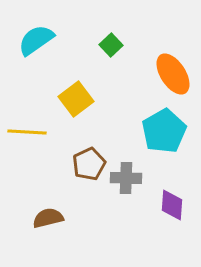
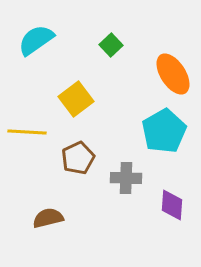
brown pentagon: moved 11 px left, 6 px up
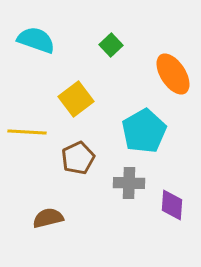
cyan semicircle: rotated 54 degrees clockwise
cyan pentagon: moved 20 px left
gray cross: moved 3 px right, 5 px down
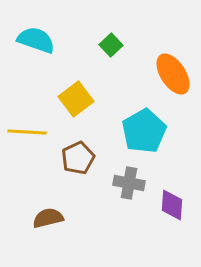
gray cross: rotated 8 degrees clockwise
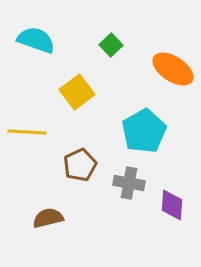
orange ellipse: moved 5 px up; rotated 24 degrees counterclockwise
yellow square: moved 1 px right, 7 px up
brown pentagon: moved 2 px right, 7 px down
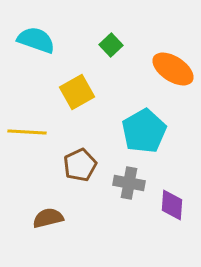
yellow square: rotated 8 degrees clockwise
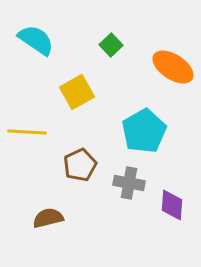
cyan semicircle: rotated 15 degrees clockwise
orange ellipse: moved 2 px up
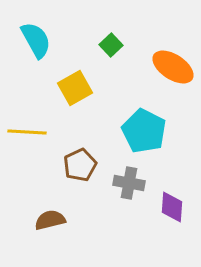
cyan semicircle: rotated 27 degrees clockwise
yellow square: moved 2 px left, 4 px up
cyan pentagon: rotated 15 degrees counterclockwise
purple diamond: moved 2 px down
brown semicircle: moved 2 px right, 2 px down
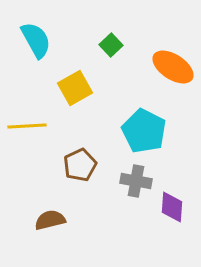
yellow line: moved 6 px up; rotated 6 degrees counterclockwise
gray cross: moved 7 px right, 2 px up
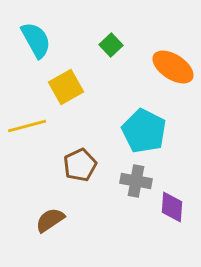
yellow square: moved 9 px left, 1 px up
yellow line: rotated 12 degrees counterclockwise
brown semicircle: rotated 20 degrees counterclockwise
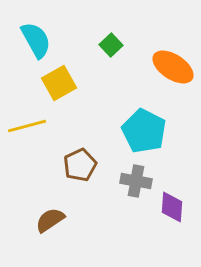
yellow square: moved 7 px left, 4 px up
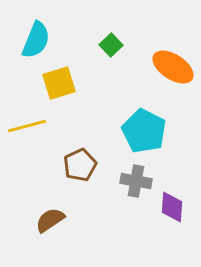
cyan semicircle: rotated 51 degrees clockwise
yellow square: rotated 12 degrees clockwise
